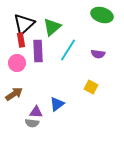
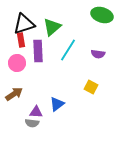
black triangle: rotated 25 degrees clockwise
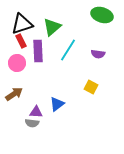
black triangle: moved 2 px left
red rectangle: moved 1 px down; rotated 16 degrees counterclockwise
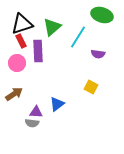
cyan line: moved 10 px right, 13 px up
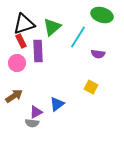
black triangle: moved 2 px right
brown arrow: moved 2 px down
purple triangle: rotated 32 degrees counterclockwise
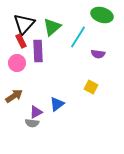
black triangle: rotated 30 degrees counterclockwise
